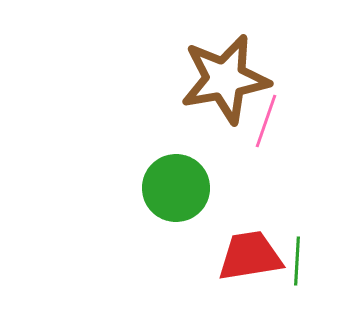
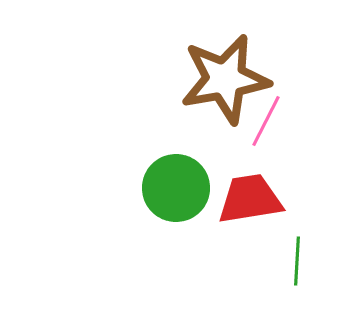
pink line: rotated 8 degrees clockwise
red trapezoid: moved 57 px up
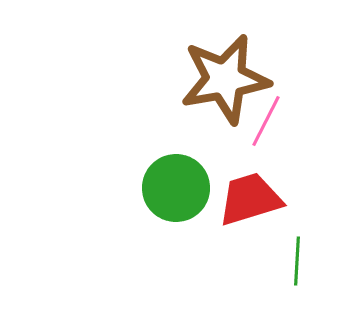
red trapezoid: rotated 8 degrees counterclockwise
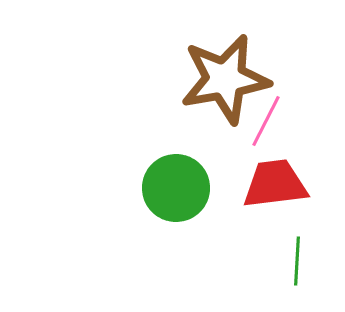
red trapezoid: moved 25 px right, 15 px up; rotated 10 degrees clockwise
